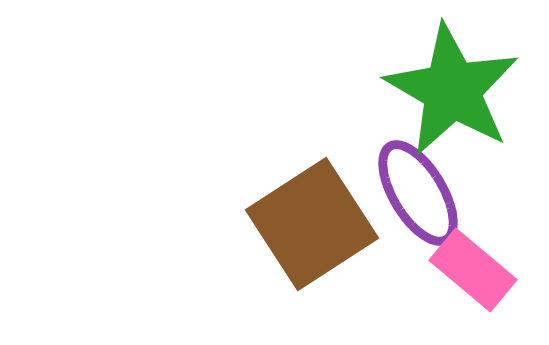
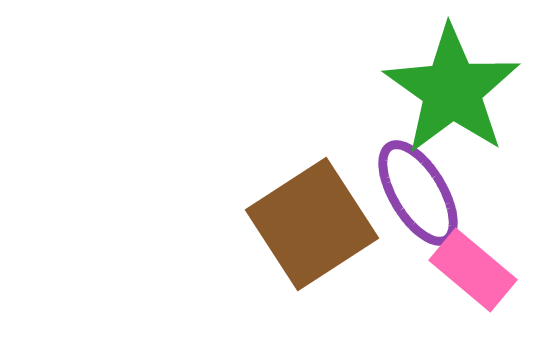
green star: rotated 5 degrees clockwise
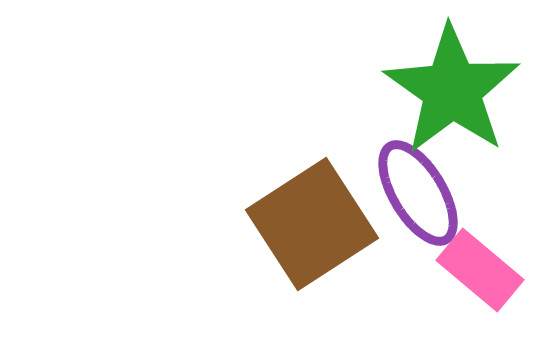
pink rectangle: moved 7 px right
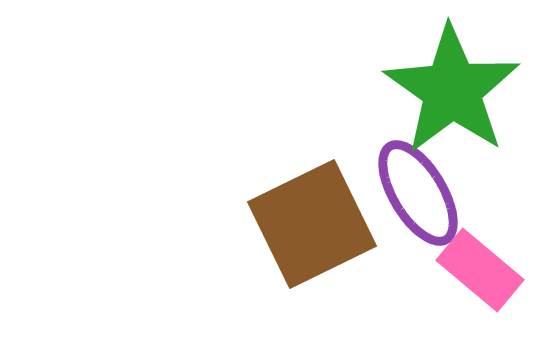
brown square: rotated 7 degrees clockwise
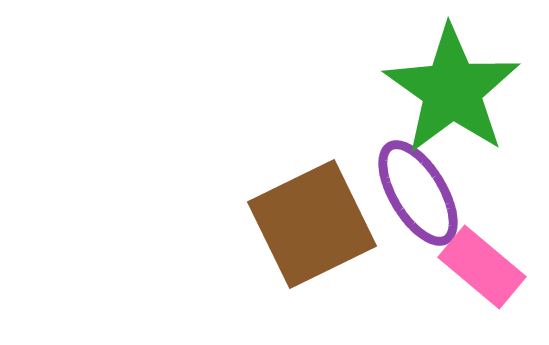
pink rectangle: moved 2 px right, 3 px up
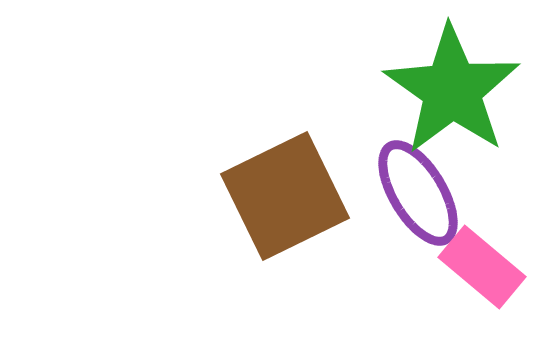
brown square: moved 27 px left, 28 px up
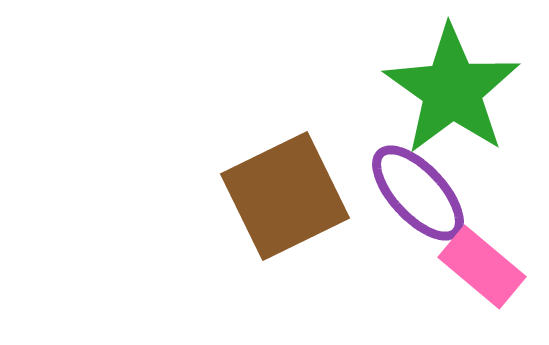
purple ellipse: rotated 12 degrees counterclockwise
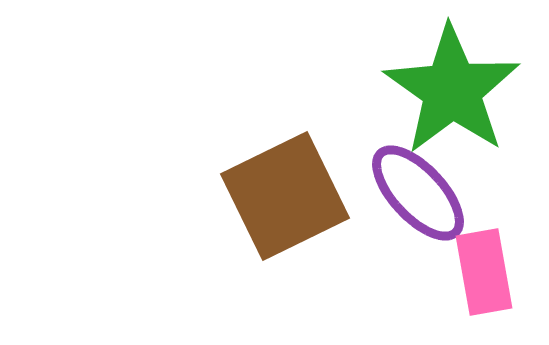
pink rectangle: moved 2 px right, 5 px down; rotated 40 degrees clockwise
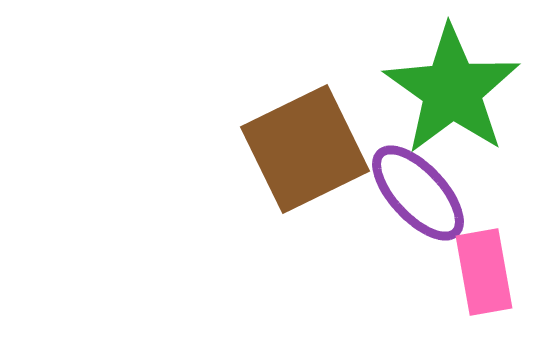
brown square: moved 20 px right, 47 px up
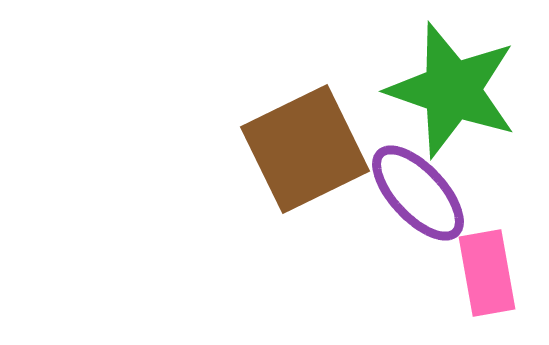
green star: rotated 16 degrees counterclockwise
pink rectangle: moved 3 px right, 1 px down
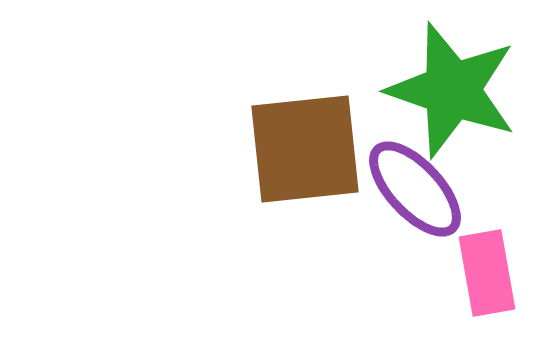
brown square: rotated 20 degrees clockwise
purple ellipse: moved 3 px left, 4 px up
